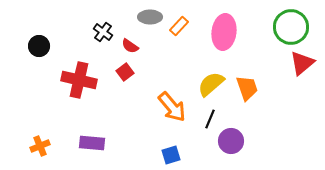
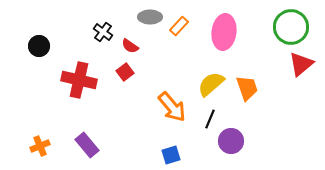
red triangle: moved 1 px left, 1 px down
purple rectangle: moved 5 px left, 2 px down; rotated 45 degrees clockwise
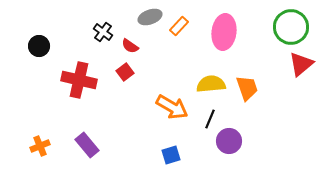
gray ellipse: rotated 20 degrees counterclockwise
yellow semicircle: rotated 36 degrees clockwise
orange arrow: rotated 20 degrees counterclockwise
purple circle: moved 2 px left
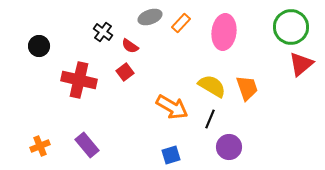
orange rectangle: moved 2 px right, 3 px up
yellow semicircle: moved 1 px right, 2 px down; rotated 36 degrees clockwise
purple circle: moved 6 px down
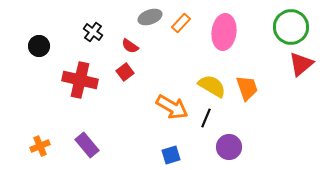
black cross: moved 10 px left
red cross: moved 1 px right
black line: moved 4 px left, 1 px up
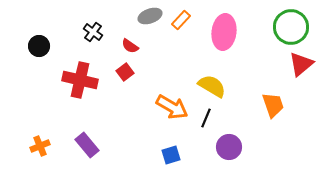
gray ellipse: moved 1 px up
orange rectangle: moved 3 px up
orange trapezoid: moved 26 px right, 17 px down
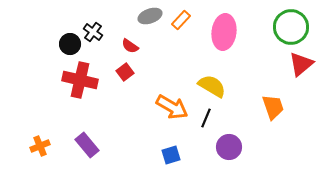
black circle: moved 31 px right, 2 px up
orange trapezoid: moved 2 px down
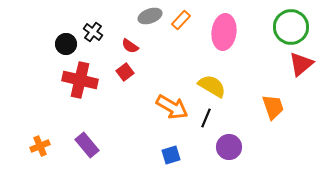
black circle: moved 4 px left
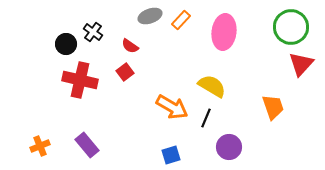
red triangle: rotated 8 degrees counterclockwise
